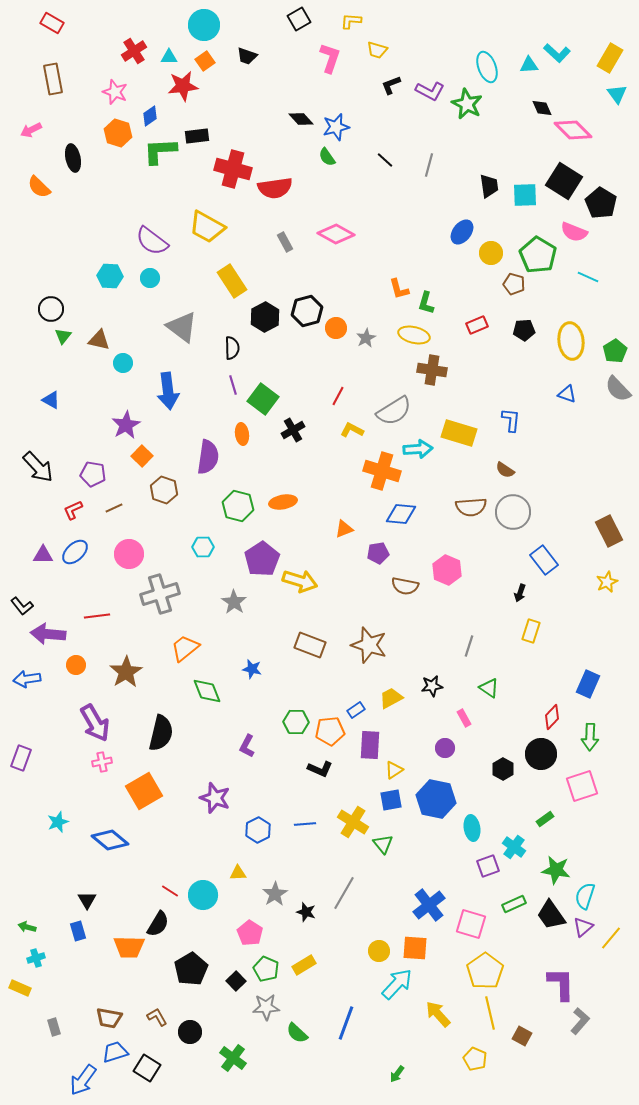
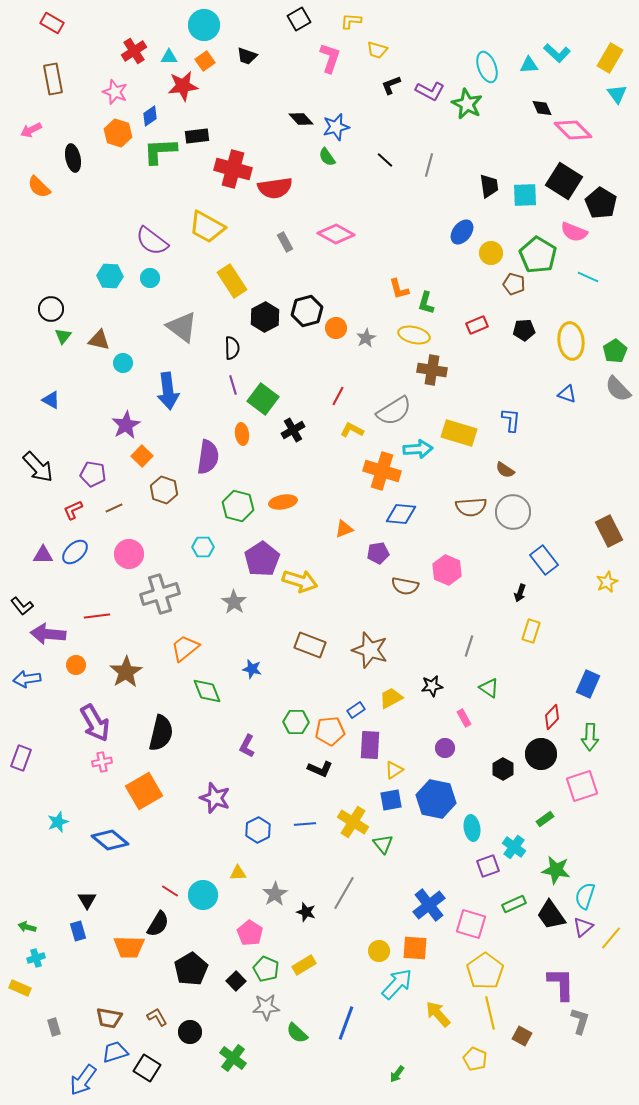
brown star at (369, 645): moved 1 px right, 5 px down
gray L-shape at (580, 1021): rotated 24 degrees counterclockwise
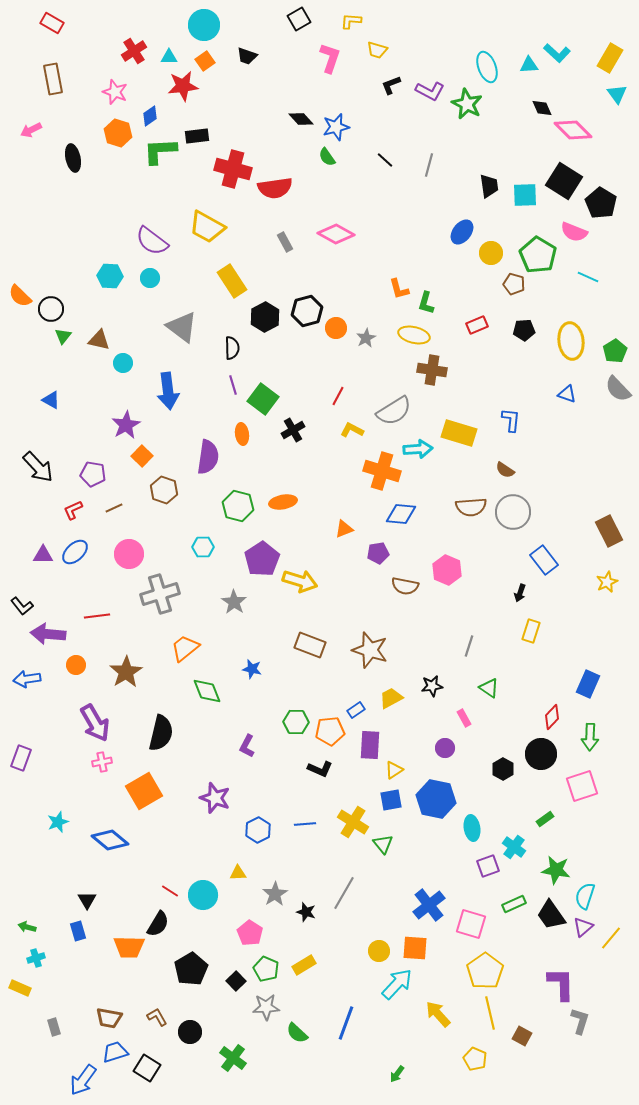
orange semicircle at (39, 187): moved 19 px left, 109 px down
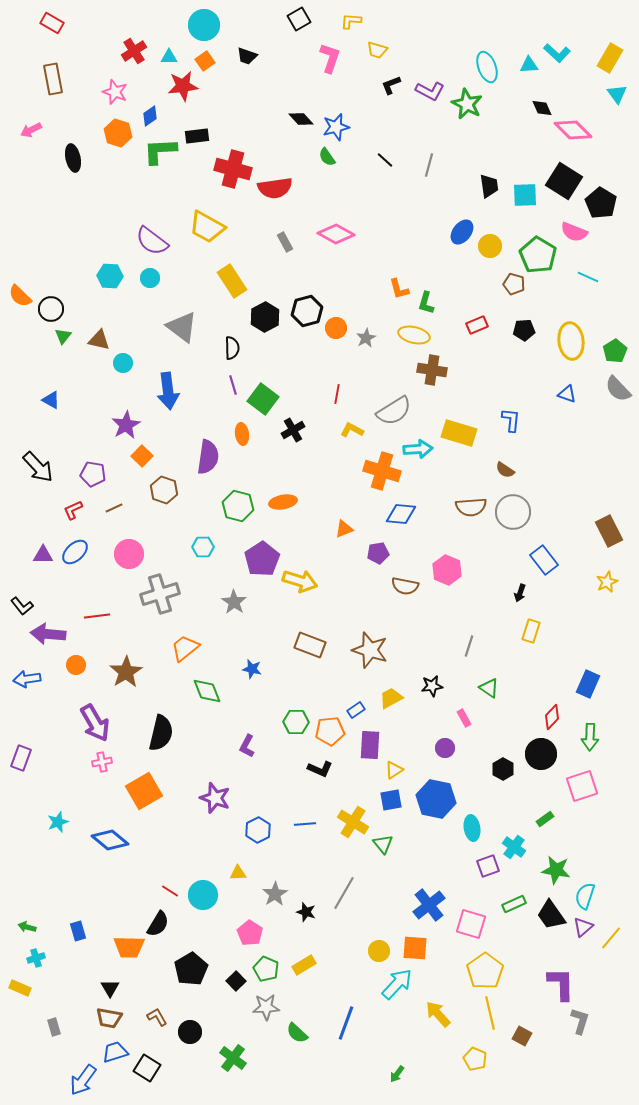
yellow circle at (491, 253): moved 1 px left, 7 px up
red line at (338, 396): moved 1 px left, 2 px up; rotated 18 degrees counterclockwise
black triangle at (87, 900): moved 23 px right, 88 px down
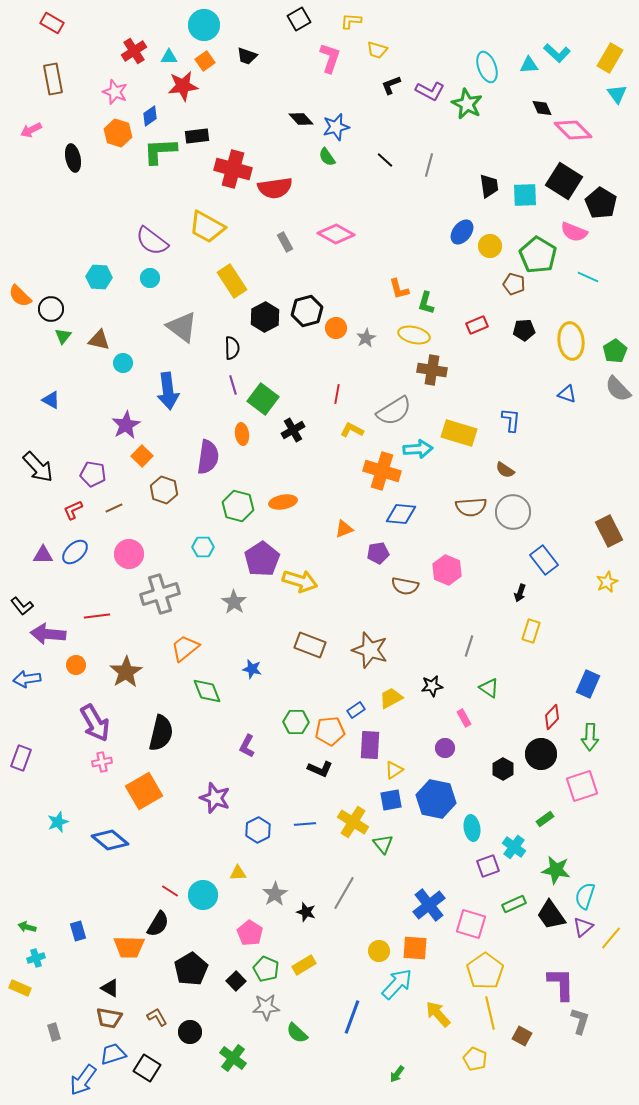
cyan hexagon at (110, 276): moved 11 px left, 1 px down
black triangle at (110, 988): rotated 30 degrees counterclockwise
blue line at (346, 1023): moved 6 px right, 6 px up
gray rectangle at (54, 1027): moved 5 px down
blue trapezoid at (115, 1052): moved 2 px left, 2 px down
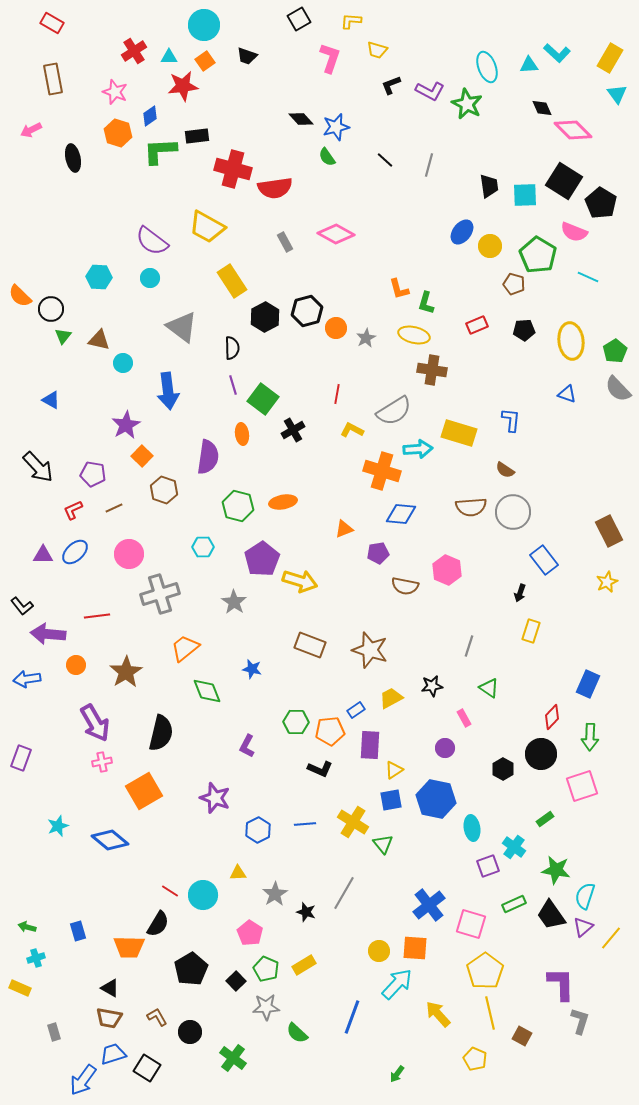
cyan star at (58, 822): moved 4 px down
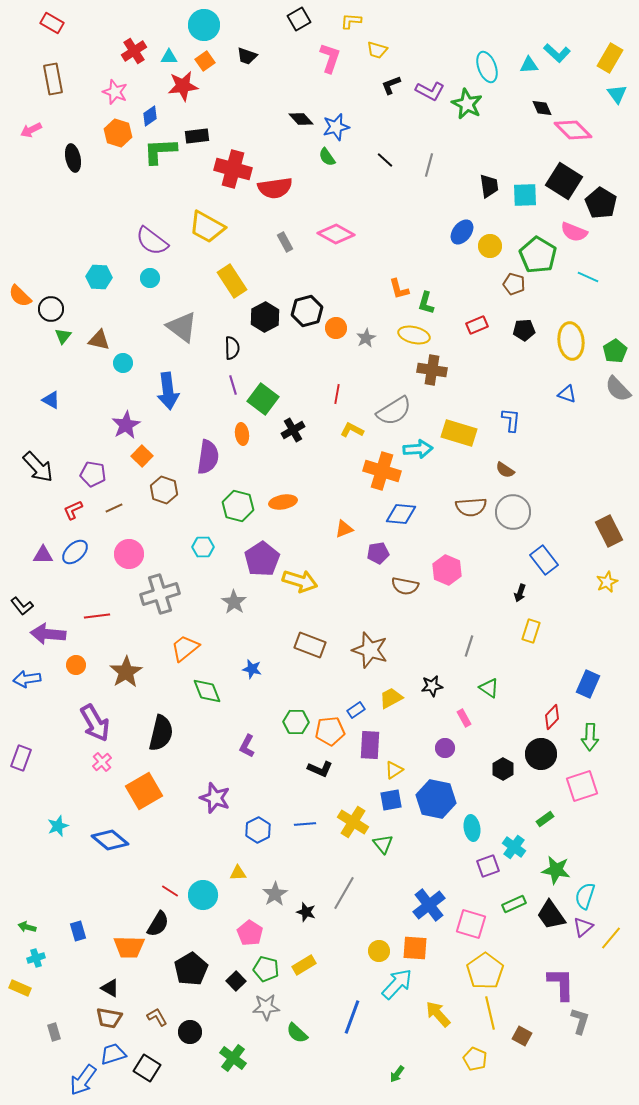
pink cross at (102, 762): rotated 30 degrees counterclockwise
green pentagon at (266, 969): rotated 10 degrees counterclockwise
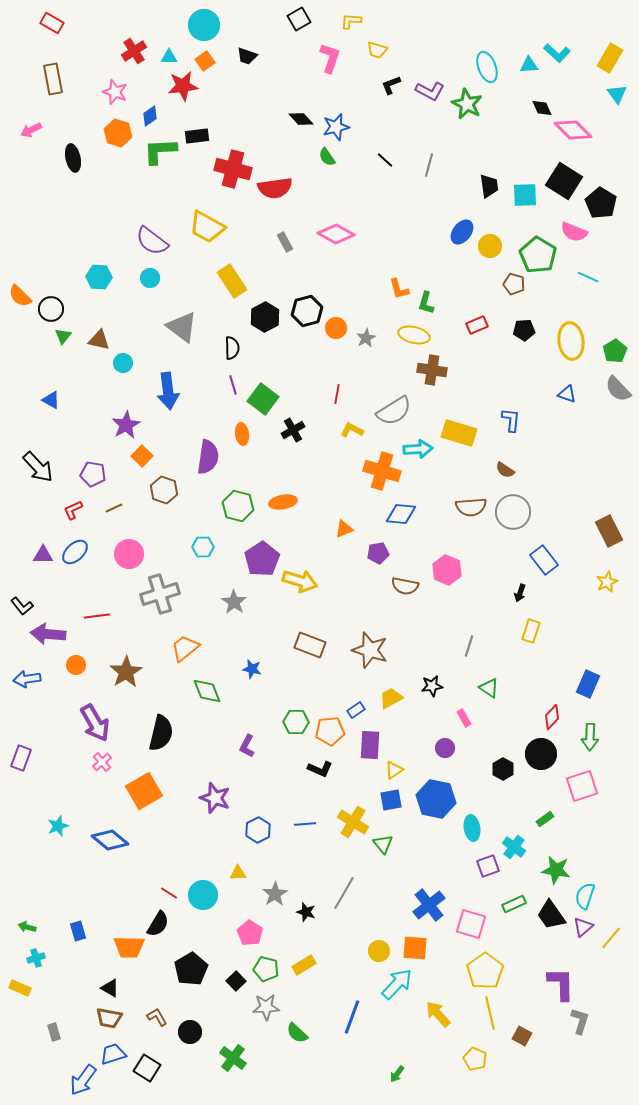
red line at (170, 891): moved 1 px left, 2 px down
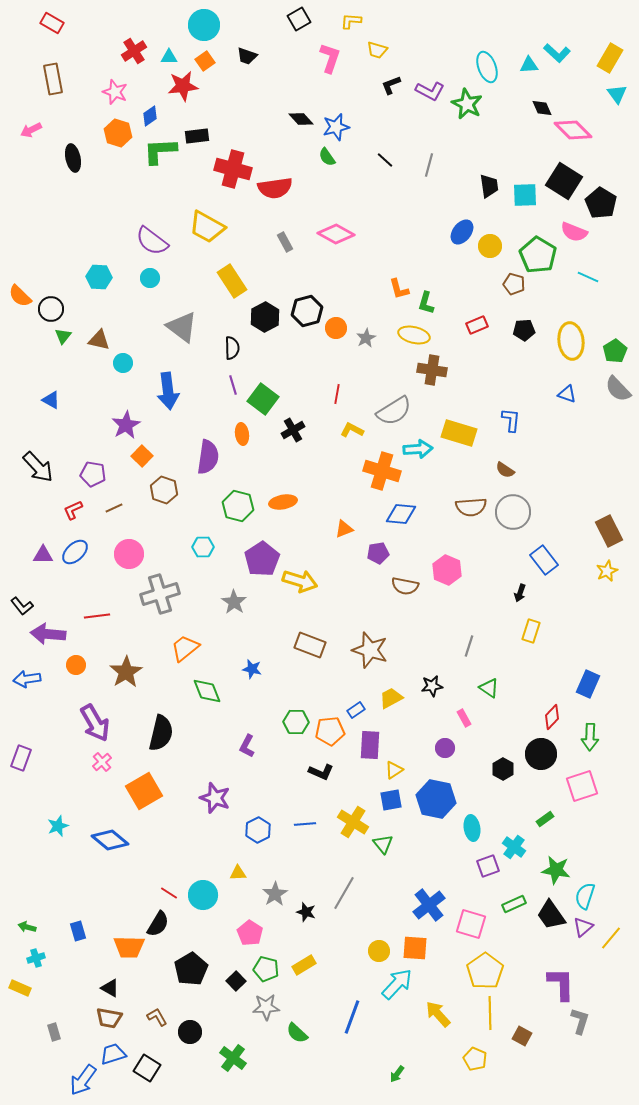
yellow star at (607, 582): moved 11 px up
black L-shape at (320, 769): moved 1 px right, 3 px down
yellow line at (490, 1013): rotated 12 degrees clockwise
